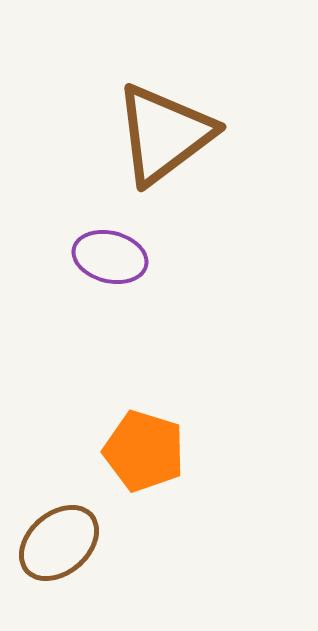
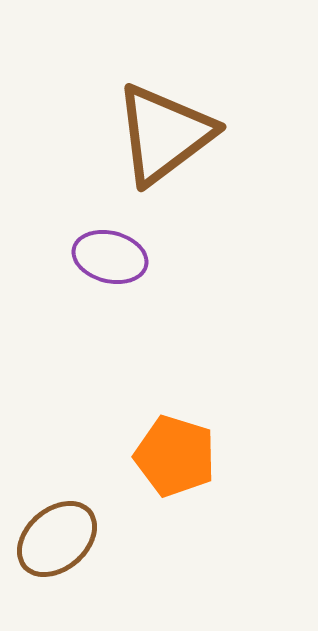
orange pentagon: moved 31 px right, 5 px down
brown ellipse: moved 2 px left, 4 px up
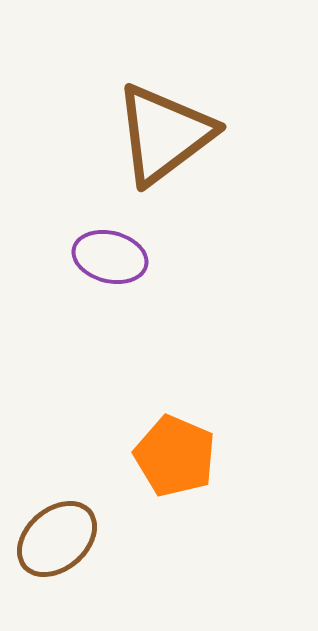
orange pentagon: rotated 6 degrees clockwise
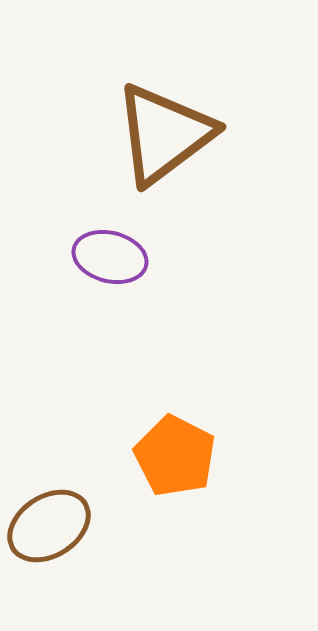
orange pentagon: rotated 4 degrees clockwise
brown ellipse: moved 8 px left, 13 px up; rotated 8 degrees clockwise
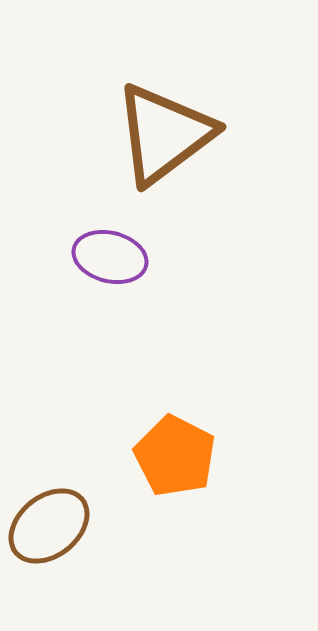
brown ellipse: rotated 6 degrees counterclockwise
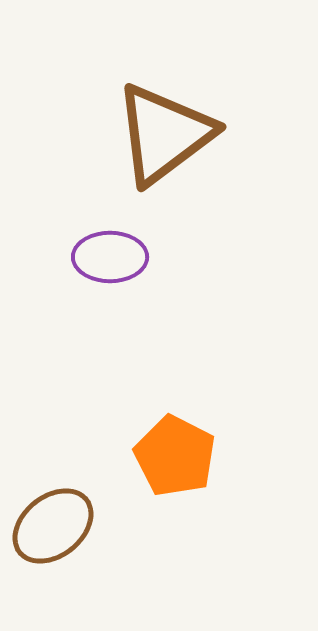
purple ellipse: rotated 14 degrees counterclockwise
brown ellipse: moved 4 px right
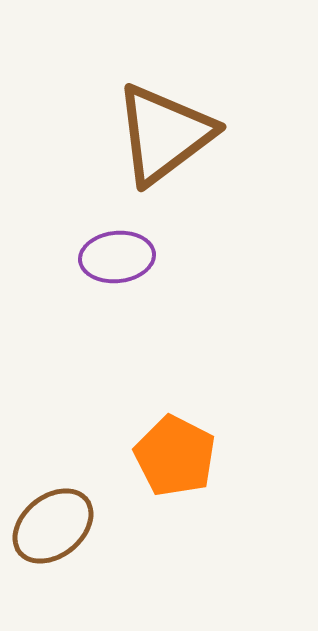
purple ellipse: moved 7 px right; rotated 6 degrees counterclockwise
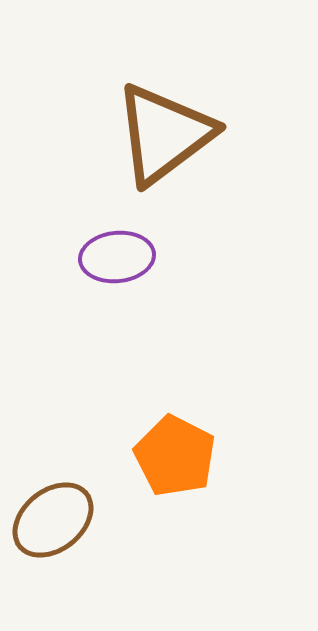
brown ellipse: moved 6 px up
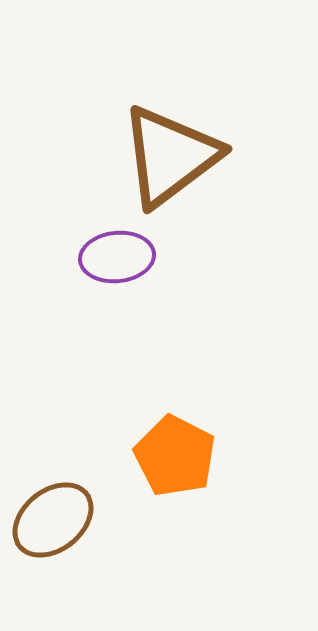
brown triangle: moved 6 px right, 22 px down
